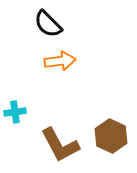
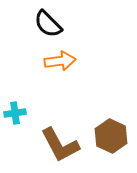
cyan cross: moved 1 px down
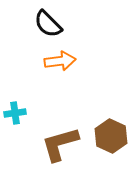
brown L-shape: moved 1 px up; rotated 102 degrees clockwise
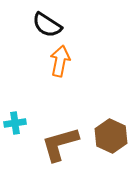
black semicircle: moved 1 px left, 1 px down; rotated 12 degrees counterclockwise
orange arrow: rotated 72 degrees counterclockwise
cyan cross: moved 10 px down
